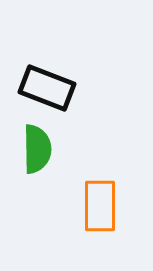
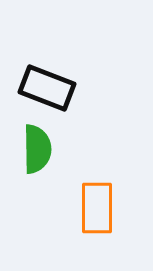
orange rectangle: moved 3 px left, 2 px down
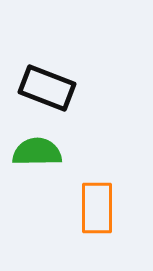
green semicircle: moved 3 px down; rotated 90 degrees counterclockwise
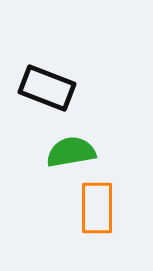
green semicircle: moved 34 px right; rotated 9 degrees counterclockwise
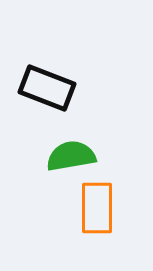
green semicircle: moved 4 px down
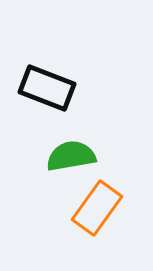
orange rectangle: rotated 36 degrees clockwise
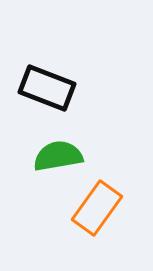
green semicircle: moved 13 px left
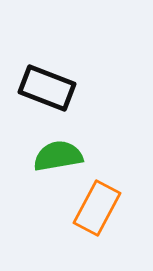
orange rectangle: rotated 8 degrees counterclockwise
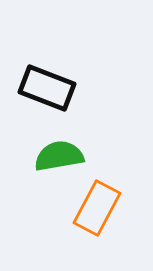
green semicircle: moved 1 px right
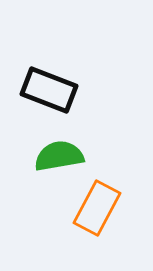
black rectangle: moved 2 px right, 2 px down
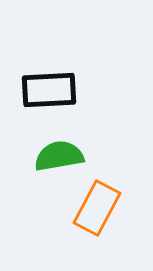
black rectangle: rotated 24 degrees counterclockwise
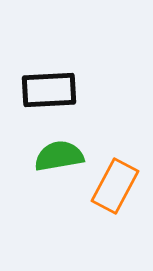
orange rectangle: moved 18 px right, 22 px up
